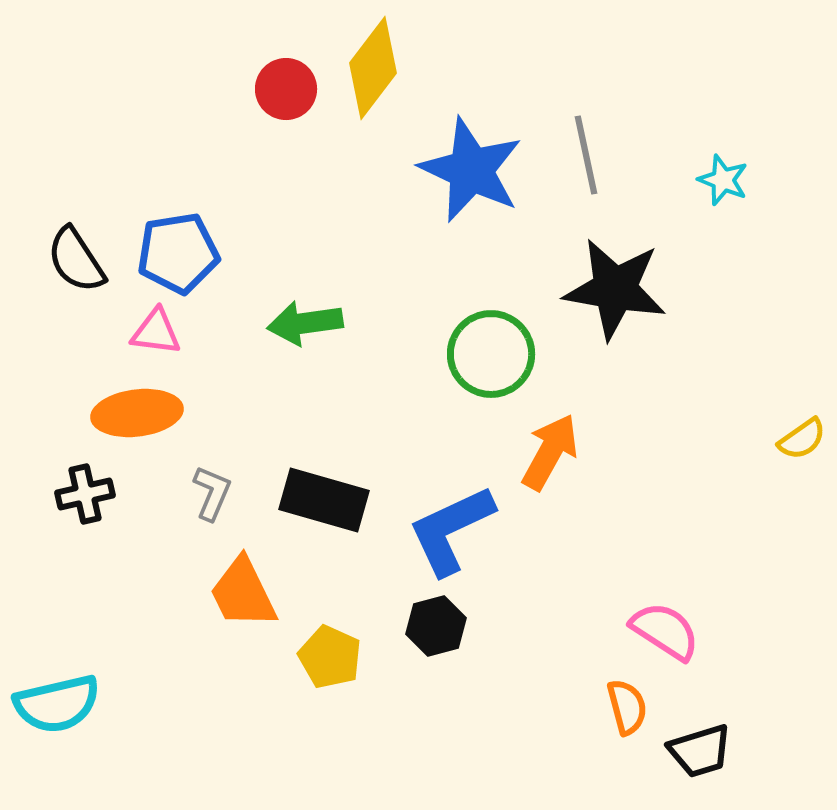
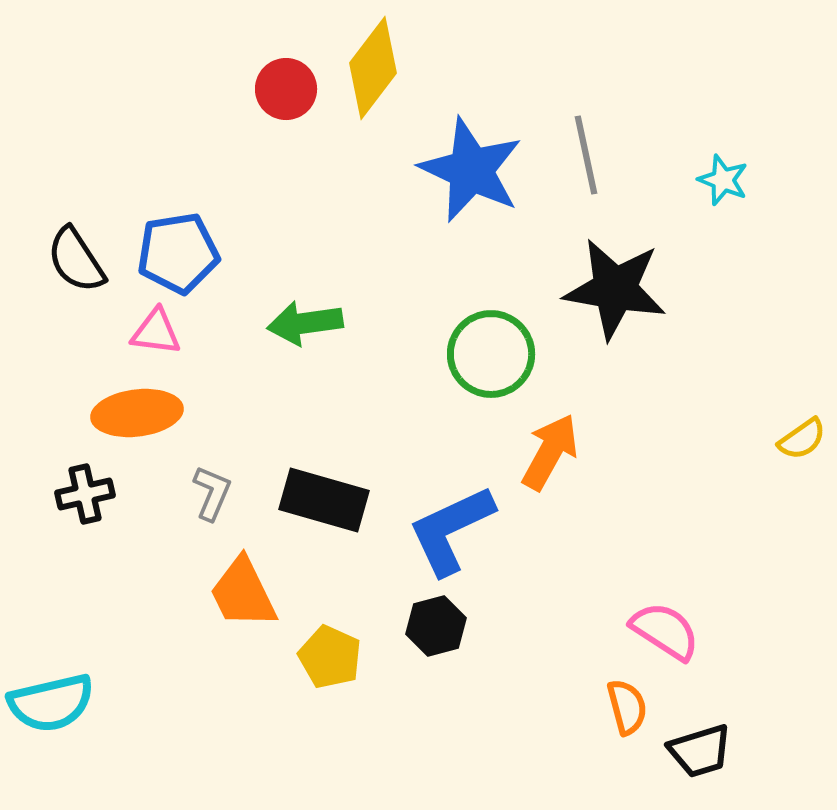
cyan semicircle: moved 6 px left, 1 px up
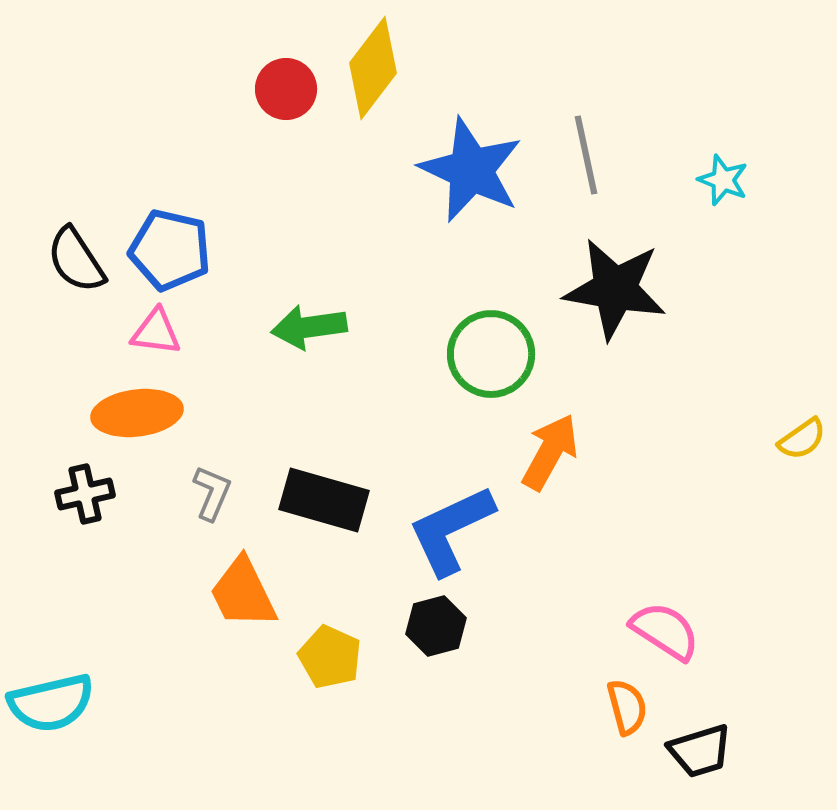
blue pentagon: moved 8 px left, 3 px up; rotated 22 degrees clockwise
green arrow: moved 4 px right, 4 px down
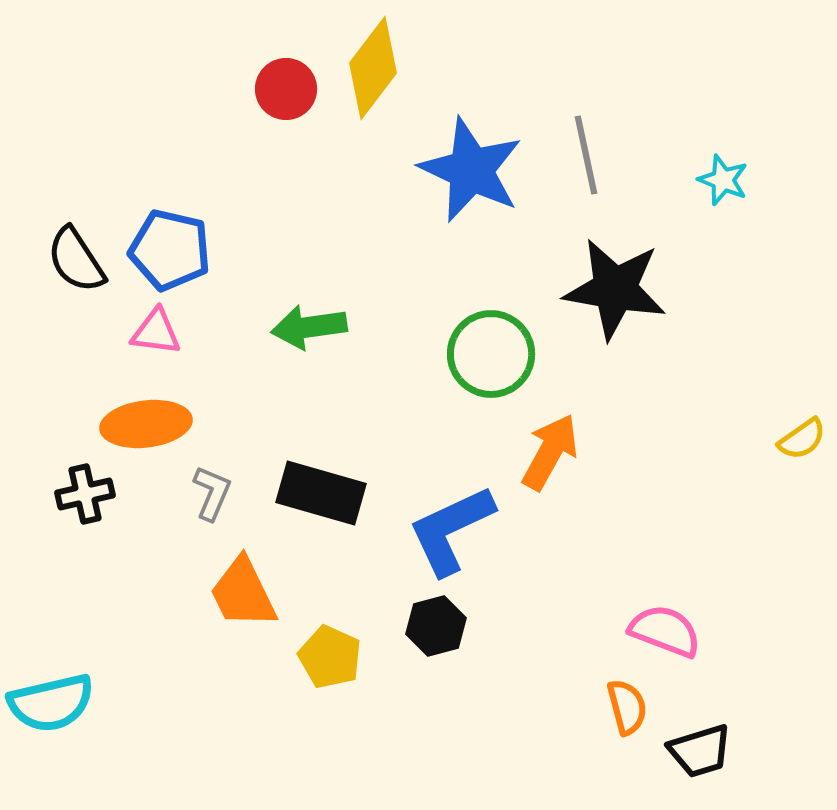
orange ellipse: moved 9 px right, 11 px down
black rectangle: moved 3 px left, 7 px up
pink semicircle: rotated 12 degrees counterclockwise
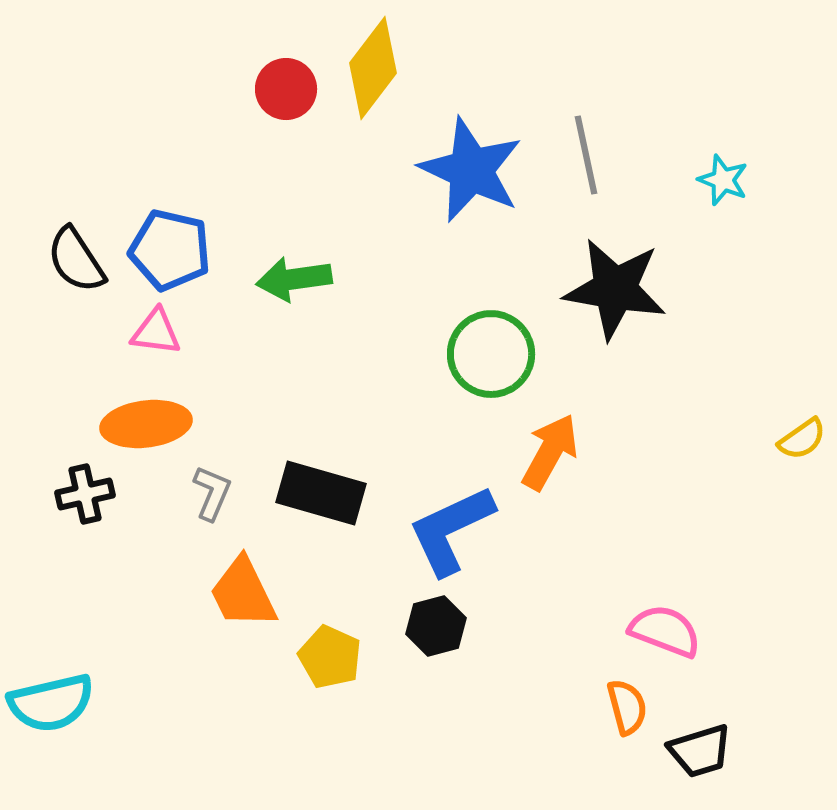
green arrow: moved 15 px left, 48 px up
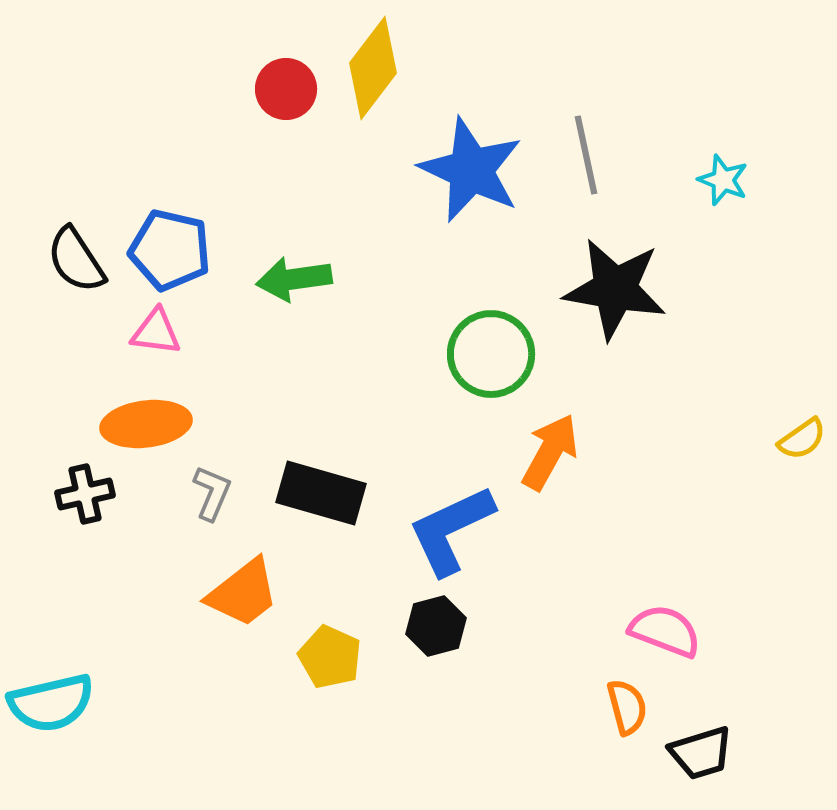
orange trapezoid: rotated 102 degrees counterclockwise
black trapezoid: moved 1 px right, 2 px down
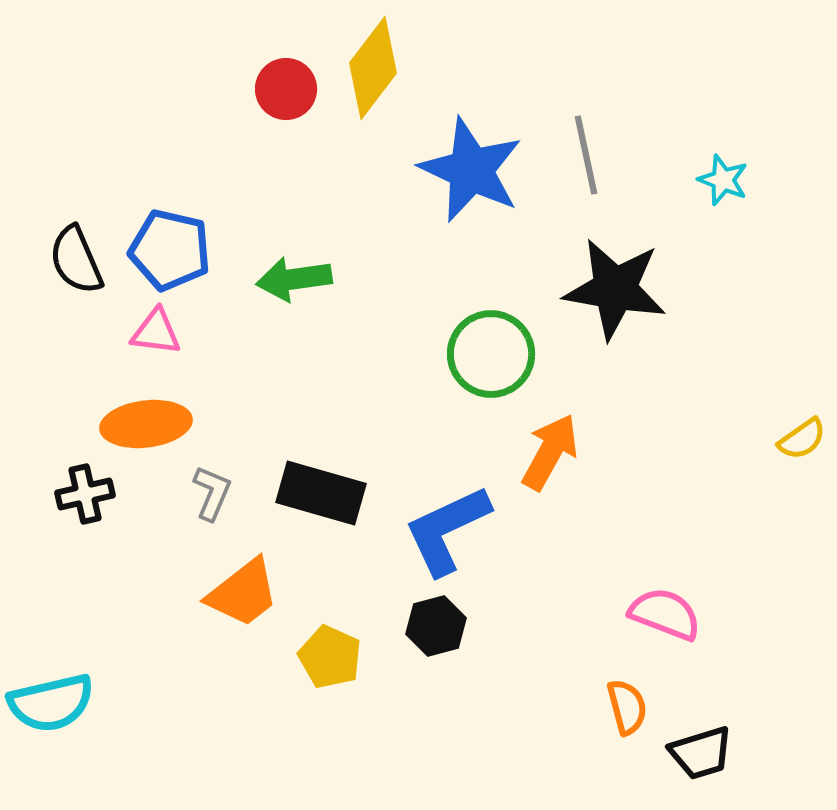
black semicircle: rotated 10 degrees clockwise
blue L-shape: moved 4 px left
pink semicircle: moved 17 px up
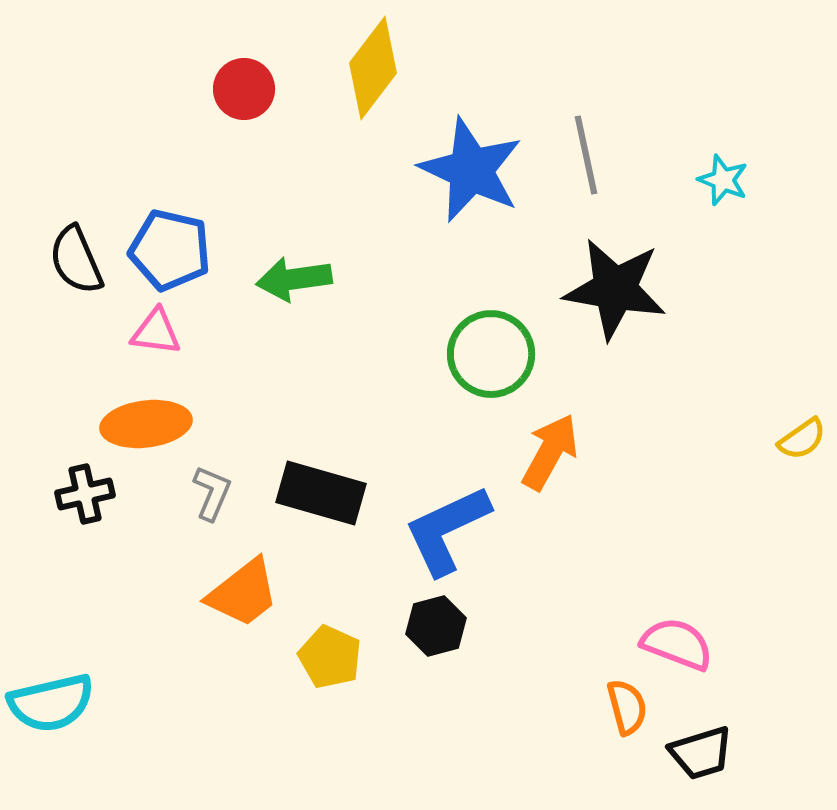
red circle: moved 42 px left
pink semicircle: moved 12 px right, 30 px down
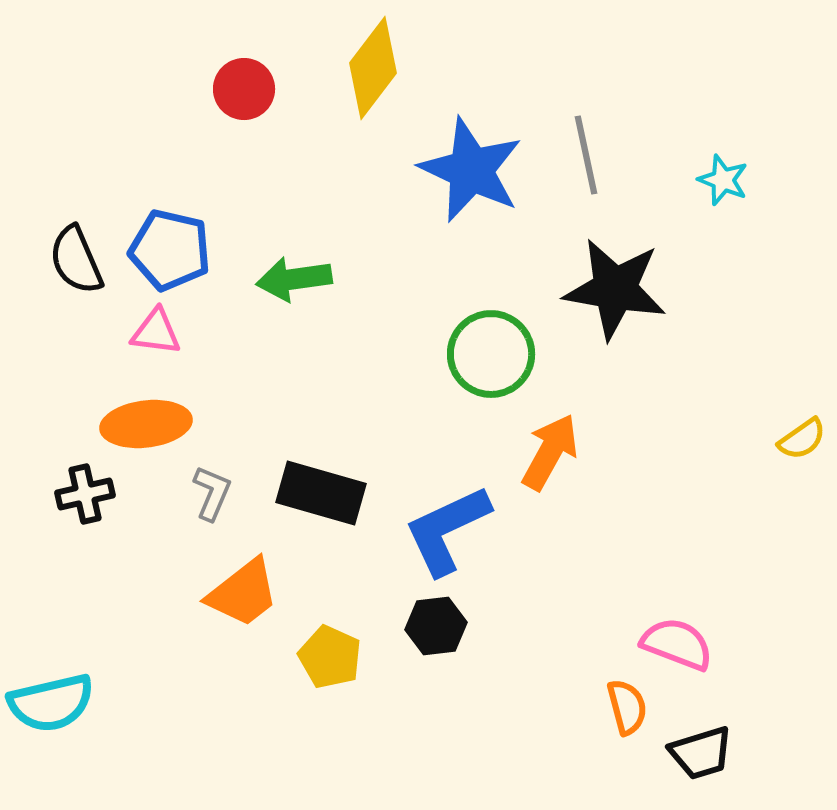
black hexagon: rotated 8 degrees clockwise
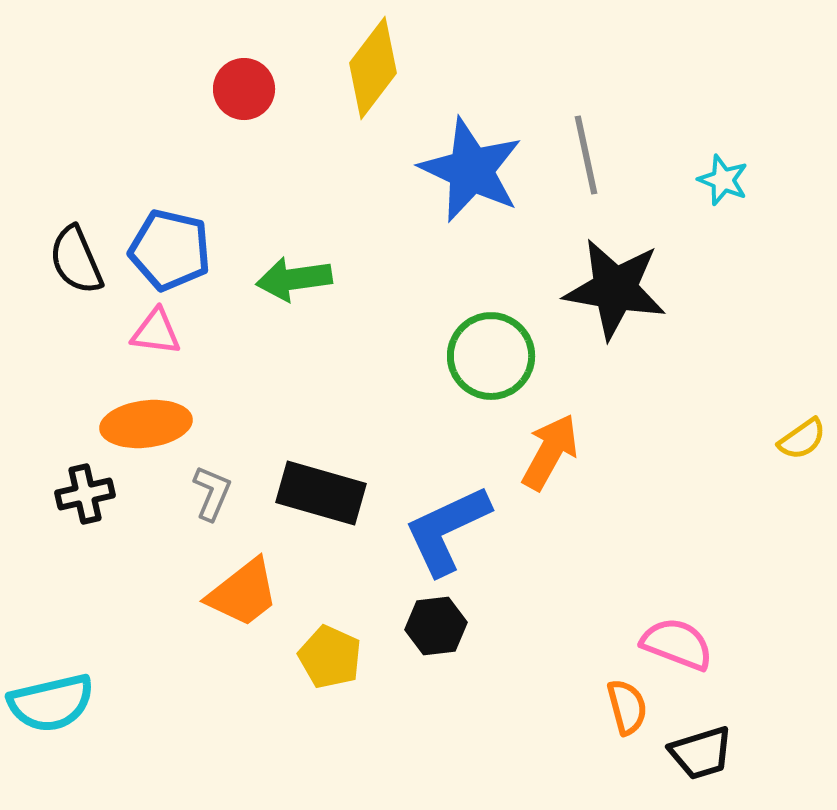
green circle: moved 2 px down
